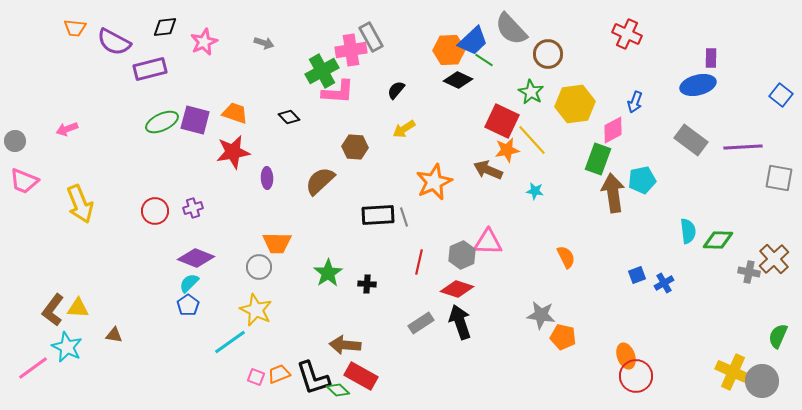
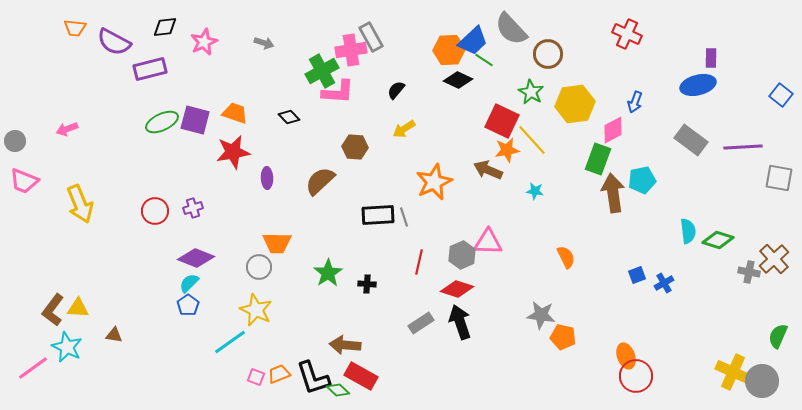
green diamond at (718, 240): rotated 16 degrees clockwise
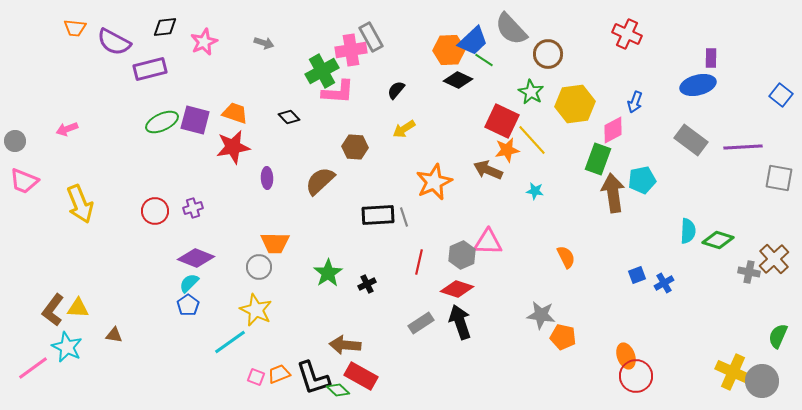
red star at (233, 152): moved 5 px up
cyan semicircle at (688, 231): rotated 10 degrees clockwise
orange trapezoid at (277, 243): moved 2 px left
black cross at (367, 284): rotated 30 degrees counterclockwise
